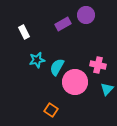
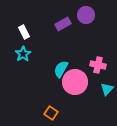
cyan star: moved 14 px left, 6 px up; rotated 21 degrees counterclockwise
cyan semicircle: moved 4 px right, 2 px down
orange square: moved 3 px down
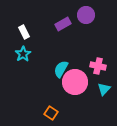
pink cross: moved 1 px down
cyan triangle: moved 3 px left
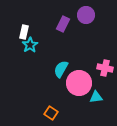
purple rectangle: rotated 35 degrees counterclockwise
white rectangle: rotated 40 degrees clockwise
cyan star: moved 7 px right, 9 px up
pink cross: moved 7 px right, 2 px down
pink circle: moved 4 px right, 1 px down
cyan triangle: moved 8 px left, 8 px down; rotated 40 degrees clockwise
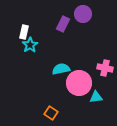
purple circle: moved 3 px left, 1 px up
cyan semicircle: rotated 48 degrees clockwise
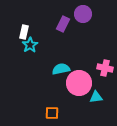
orange square: moved 1 px right; rotated 32 degrees counterclockwise
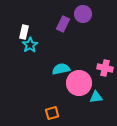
orange square: rotated 16 degrees counterclockwise
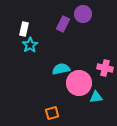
white rectangle: moved 3 px up
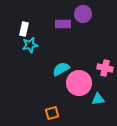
purple rectangle: rotated 63 degrees clockwise
cyan star: rotated 21 degrees clockwise
cyan semicircle: rotated 18 degrees counterclockwise
cyan triangle: moved 2 px right, 2 px down
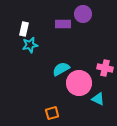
cyan triangle: rotated 32 degrees clockwise
